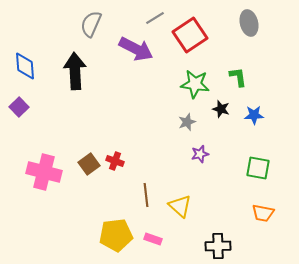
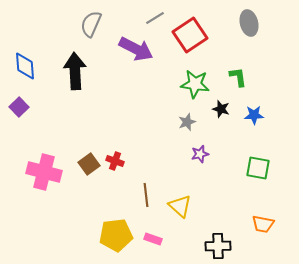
orange trapezoid: moved 11 px down
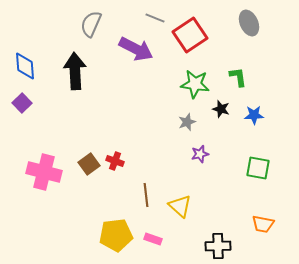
gray line: rotated 54 degrees clockwise
gray ellipse: rotated 10 degrees counterclockwise
purple square: moved 3 px right, 4 px up
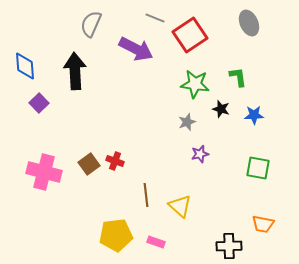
purple square: moved 17 px right
pink rectangle: moved 3 px right, 3 px down
black cross: moved 11 px right
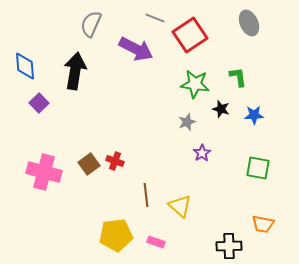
black arrow: rotated 12 degrees clockwise
purple star: moved 2 px right, 1 px up; rotated 18 degrees counterclockwise
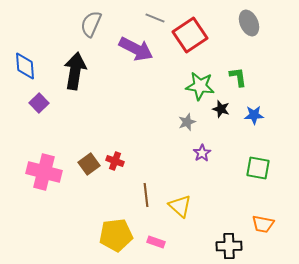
green star: moved 5 px right, 2 px down
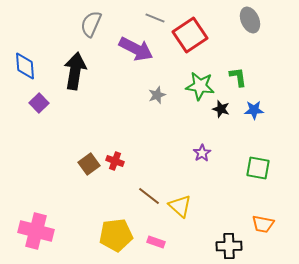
gray ellipse: moved 1 px right, 3 px up
blue star: moved 5 px up
gray star: moved 30 px left, 27 px up
pink cross: moved 8 px left, 59 px down
brown line: moved 3 px right, 1 px down; rotated 45 degrees counterclockwise
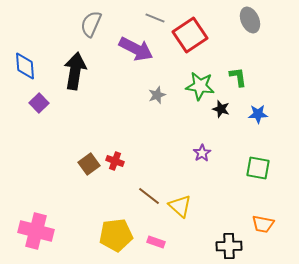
blue star: moved 4 px right, 4 px down
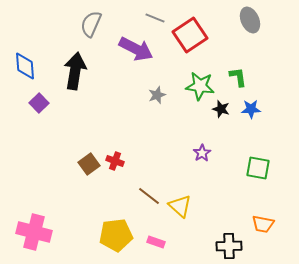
blue star: moved 7 px left, 5 px up
pink cross: moved 2 px left, 1 px down
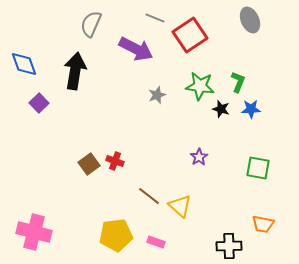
blue diamond: moved 1 px left, 2 px up; rotated 16 degrees counterclockwise
green L-shape: moved 5 px down; rotated 30 degrees clockwise
purple star: moved 3 px left, 4 px down
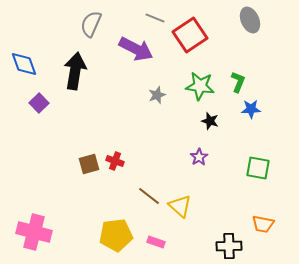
black star: moved 11 px left, 12 px down
brown square: rotated 20 degrees clockwise
